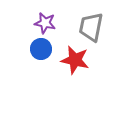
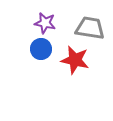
gray trapezoid: moved 1 px left, 1 px down; rotated 88 degrees clockwise
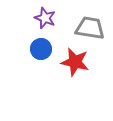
purple star: moved 5 px up; rotated 10 degrees clockwise
red star: moved 2 px down
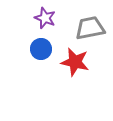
gray trapezoid: rotated 20 degrees counterclockwise
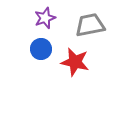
purple star: rotated 30 degrees clockwise
gray trapezoid: moved 3 px up
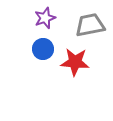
blue circle: moved 2 px right
red star: rotated 8 degrees counterclockwise
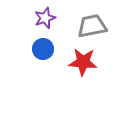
gray trapezoid: moved 2 px right, 1 px down
red star: moved 8 px right
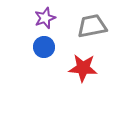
blue circle: moved 1 px right, 2 px up
red star: moved 6 px down
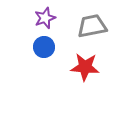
red star: moved 2 px right, 1 px up
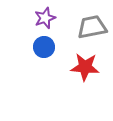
gray trapezoid: moved 1 px down
